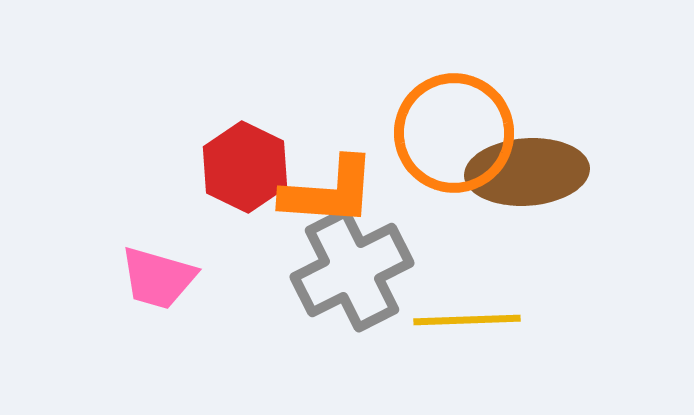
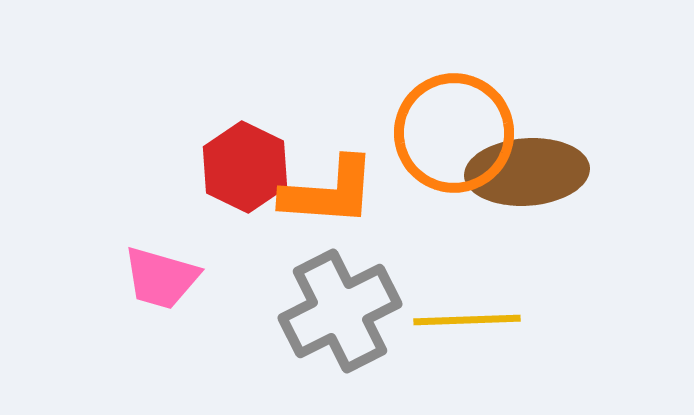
gray cross: moved 12 px left, 41 px down
pink trapezoid: moved 3 px right
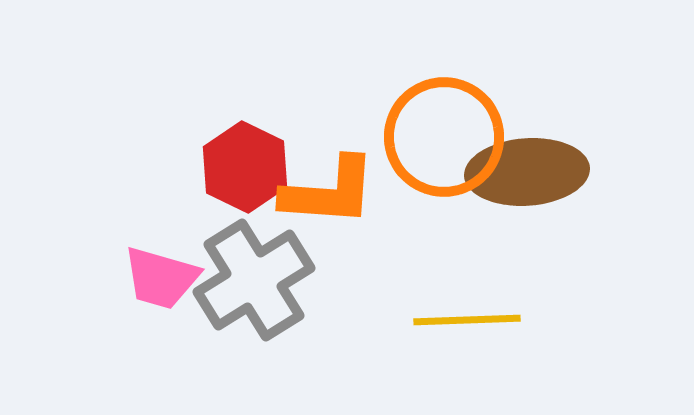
orange circle: moved 10 px left, 4 px down
gray cross: moved 86 px left, 31 px up; rotated 5 degrees counterclockwise
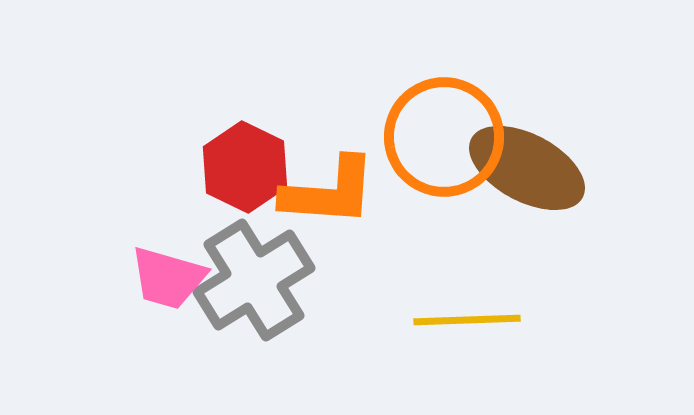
brown ellipse: moved 4 px up; rotated 32 degrees clockwise
pink trapezoid: moved 7 px right
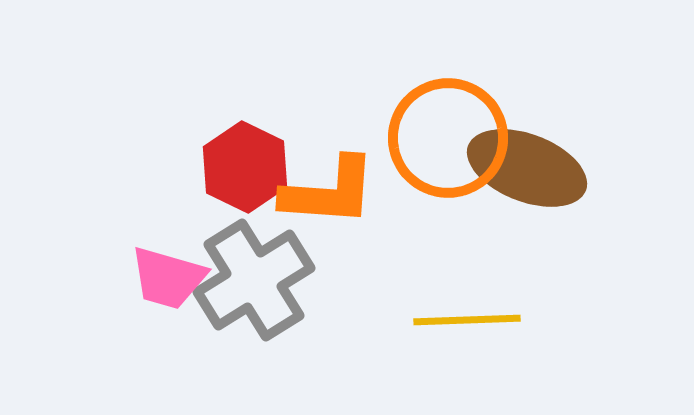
orange circle: moved 4 px right, 1 px down
brown ellipse: rotated 7 degrees counterclockwise
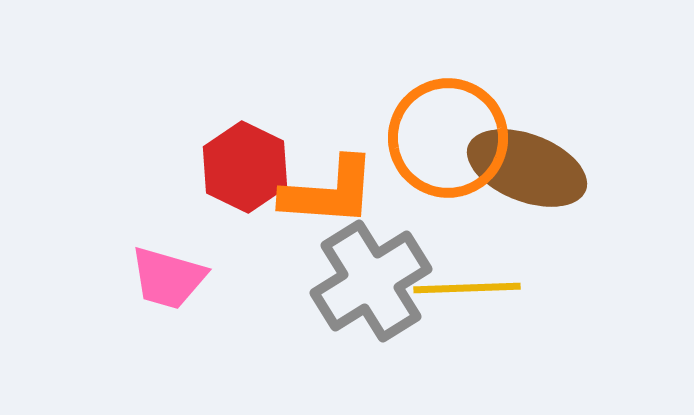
gray cross: moved 117 px right, 1 px down
yellow line: moved 32 px up
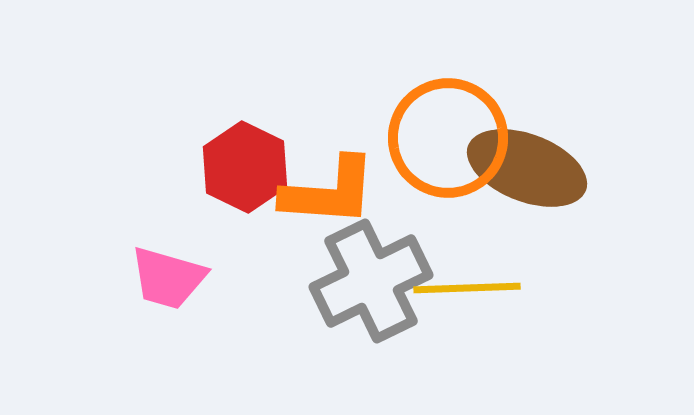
gray cross: rotated 6 degrees clockwise
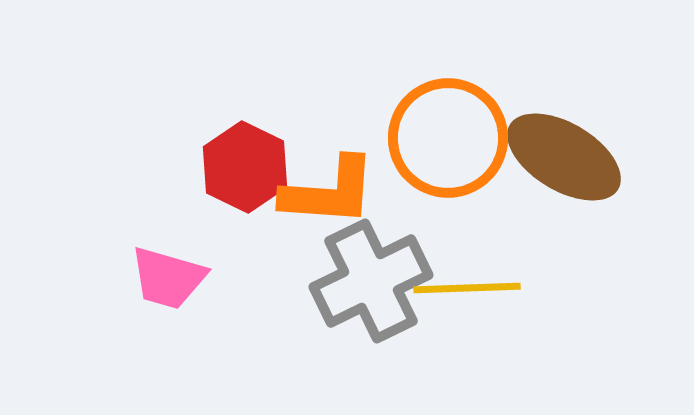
brown ellipse: moved 37 px right, 11 px up; rotated 10 degrees clockwise
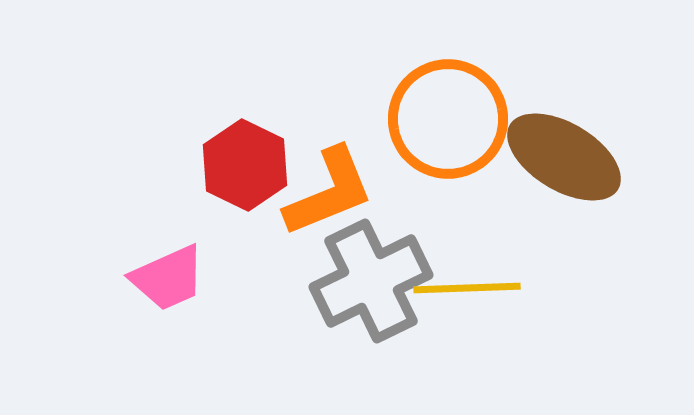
orange circle: moved 19 px up
red hexagon: moved 2 px up
orange L-shape: rotated 26 degrees counterclockwise
pink trapezoid: rotated 40 degrees counterclockwise
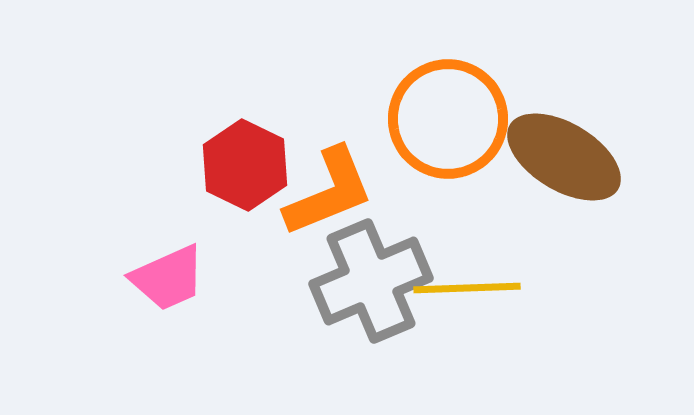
gray cross: rotated 3 degrees clockwise
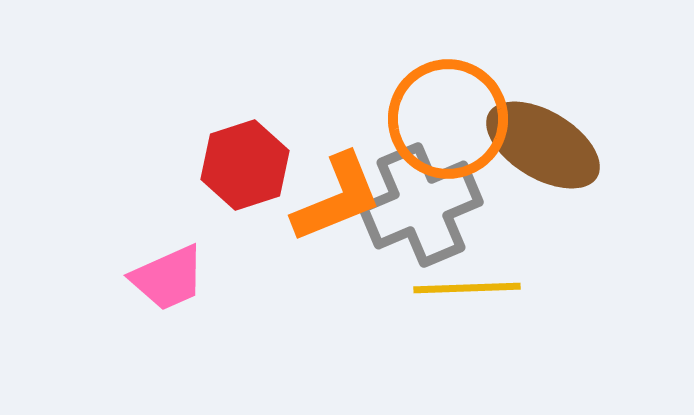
brown ellipse: moved 21 px left, 12 px up
red hexagon: rotated 16 degrees clockwise
orange L-shape: moved 8 px right, 6 px down
gray cross: moved 50 px right, 76 px up
